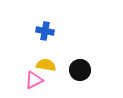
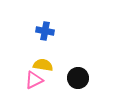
yellow semicircle: moved 3 px left
black circle: moved 2 px left, 8 px down
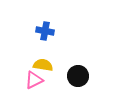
black circle: moved 2 px up
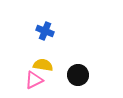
blue cross: rotated 12 degrees clockwise
black circle: moved 1 px up
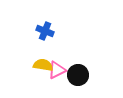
pink triangle: moved 23 px right, 10 px up
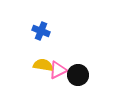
blue cross: moved 4 px left
pink triangle: moved 1 px right
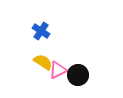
blue cross: rotated 12 degrees clockwise
yellow semicircle: moved 3 px up; rotated 24 degrees clockwise
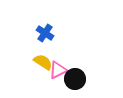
blue cross: moved 4 px right, 2 px down
black circle: moved 3 px left, 4 px down
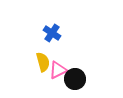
blue cross: moved 7 px right
yellow semicircle: rotated 42 degrees clockwise
